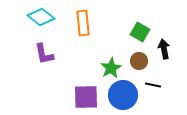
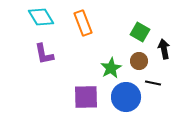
cyan diamond: rotated 20 degrees clockwise
orange rectangle: rotated 15 degrees counterclockwise
black line: moved 2 px up
blue circle: moved 3 px right, 2 px down
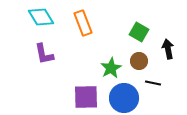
green square: moved 1 px left
black arrow: moved 4 px right
blue circle: moved 2 px left, 1 px down
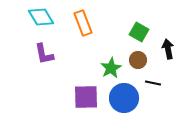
brown circle: moved 1 px left, 1 px up
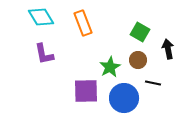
green square: moved 1 px right
green star: moved 1 px left, 1 px up
purple square: moved 6 px up
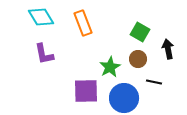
brown circle: moved 1 px up
black line: moved 1 px right, 1 px up
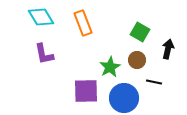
black arrow: rotated 24 degrees clockwise
brown circle: moved 1 px left, 1 px down
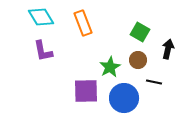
purple L-shape: moved 1 px left, 3 px up
brown circle: moved 1 px right
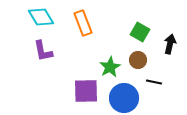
black arrow: moved 2 px right, 5 px up
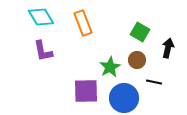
black arrow: moved 2 px left, 4 px down
brown circle: moved 1 px left
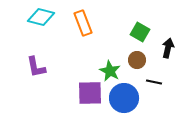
cyan diamond: rotated 44 degrees counterclockwise
purple L-shape: moved 7 px left, 16 px down
green star: moved 4 px down; rotated 15 degrees counterclockwise
purple square: moved 4 px right, 2 px down
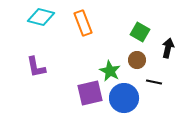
purple square: rotated 12 degrees counterclockwise
